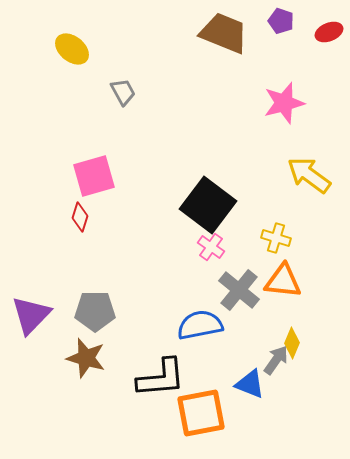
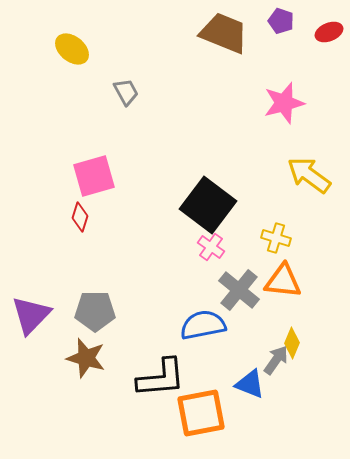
gray trapezoid: moved 3 px right
blue semicircle: moved 3 px right
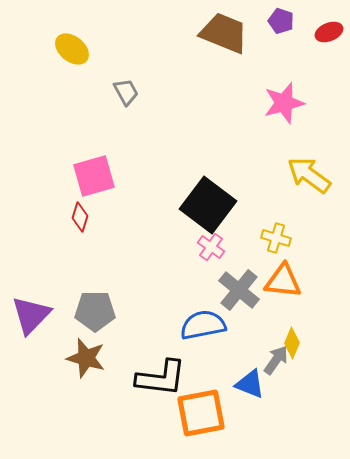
black L-shape: rotated 12 degrees clockwise
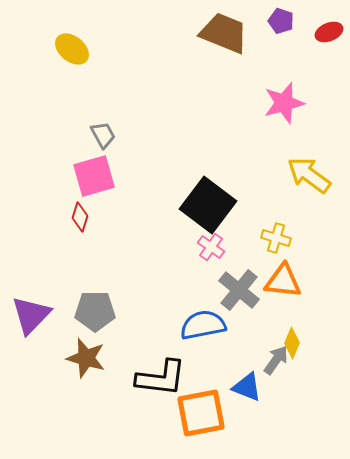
gray trapezoid: moved 23 px left, 43 px down
blue triangle: moved 3 px left, 3 px down
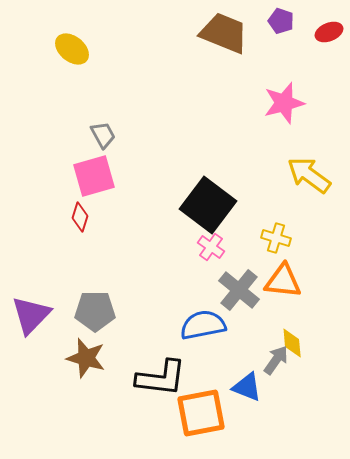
yellow diamond: rotated 28 degrees counterclockwise
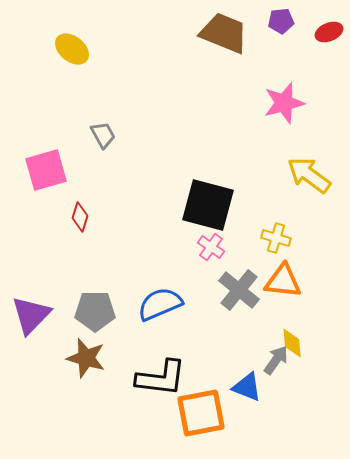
purple pentagon: rotated 25 degrees counterclockwise
pink square: moved 48 px left, 6 px up
black square: rotated 22 degrees counterclockwise
blue semicircle: moved 43 px left, 21 px up; rotated 12 degrees counterclockwise
